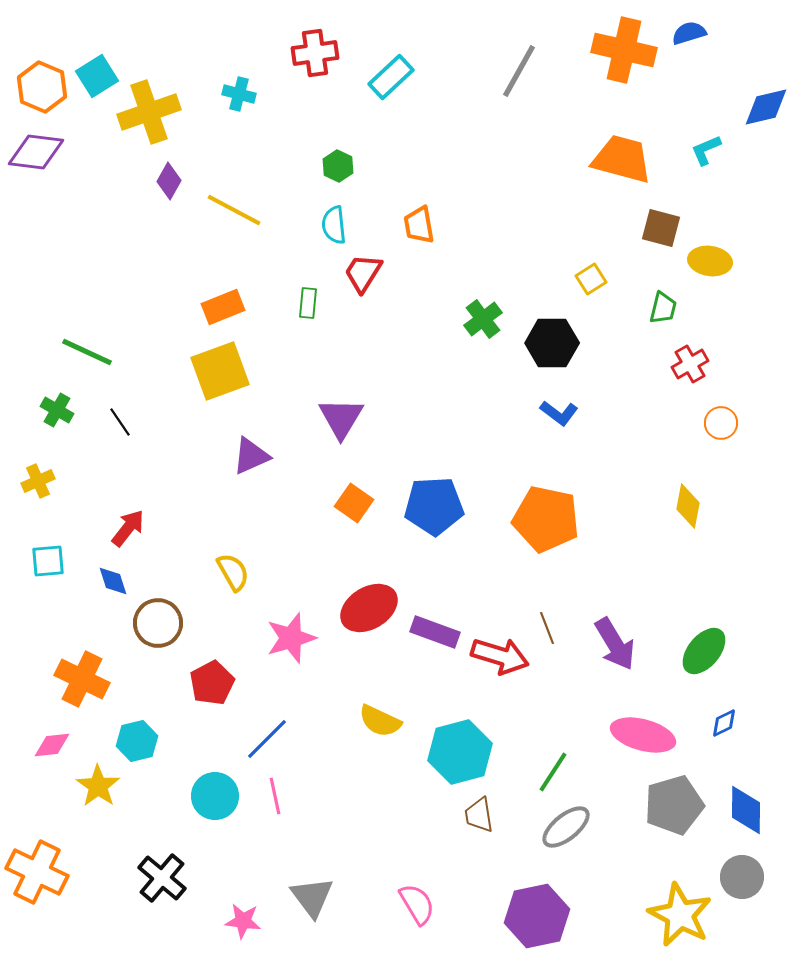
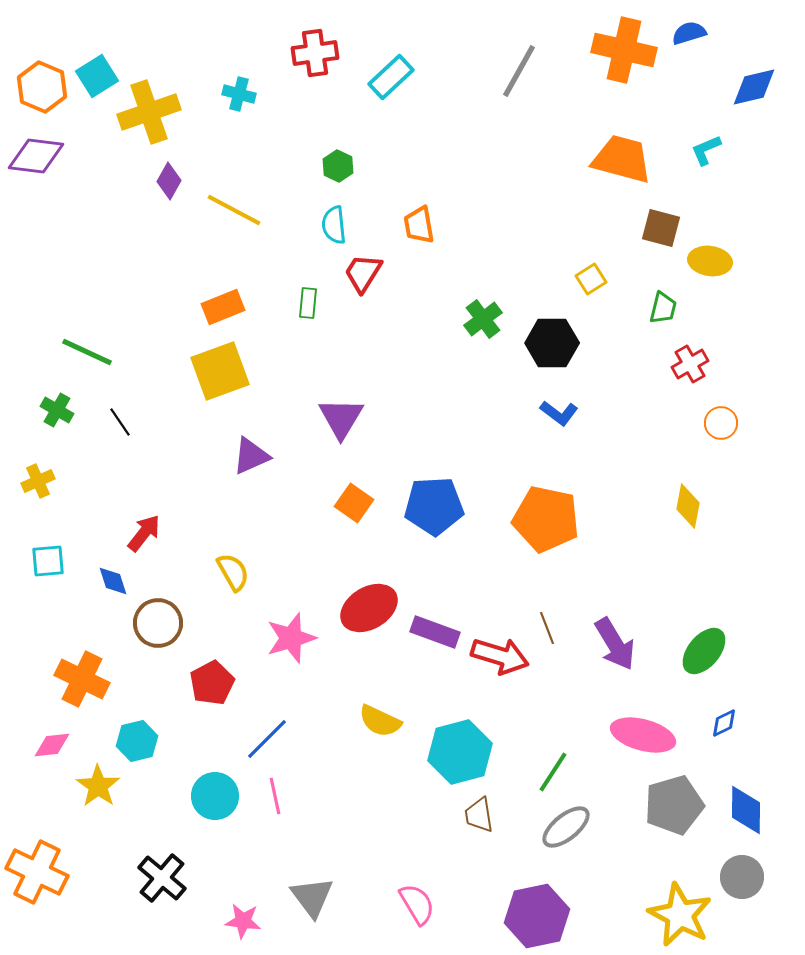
blue diamond at (766, 107): moved 12 px left, 20 px up
purple diamond at (36, 152): moved 4 px down
red arrow at (128, 528): moved 16 px right, 5 px down
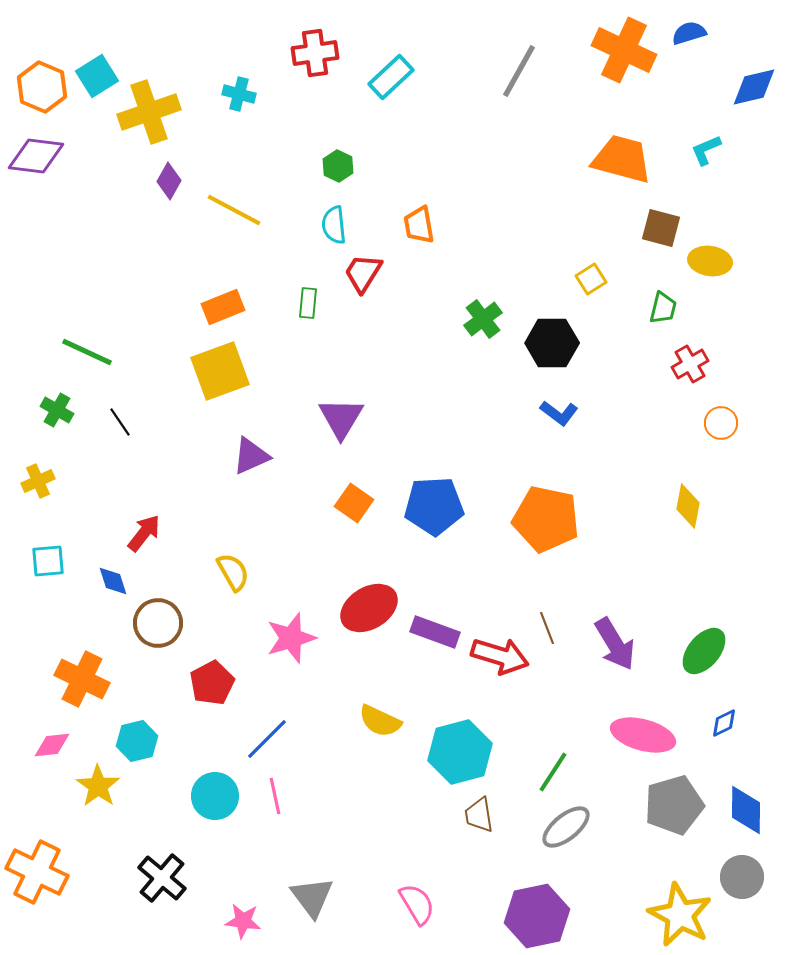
orange cross at (624, 50): rotated 12 degrees clockwise
